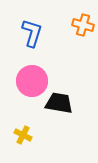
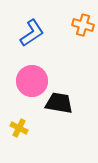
blue L-shape: rotated 40 degrees clockwise
yellow cross: moved 4 px left, 7 px up
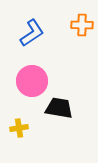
orange cross: moved 1 px left; rotated 15 degrees counterclockwise
black trapezoid: moved 5 px down
yellow cross: rotated 36 degrees counterclockwise
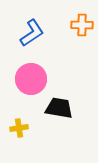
pink circle: moved 1 px left, 2 px up
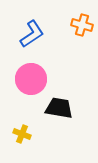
orange cross: rotated 15 degrees clockwise
blue L-shape: moved 1 px down
yellow cross: moved 3 px right, 6 px down; rotated 30 degrees clockwise
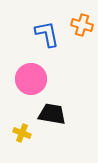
blue L-shape: moved 15 px right; rotated 68 degrees counterclockwise
black trapezoid: moved 7 px left, 6 px down
yellow cross: moved 1 px up
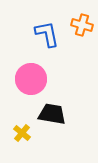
yellow cross: rotated 18 degrees clockwise
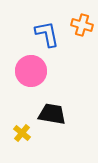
pink circle: moved 8 px up
